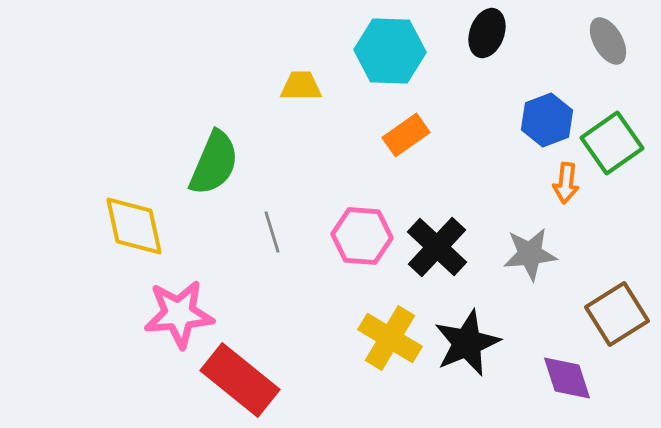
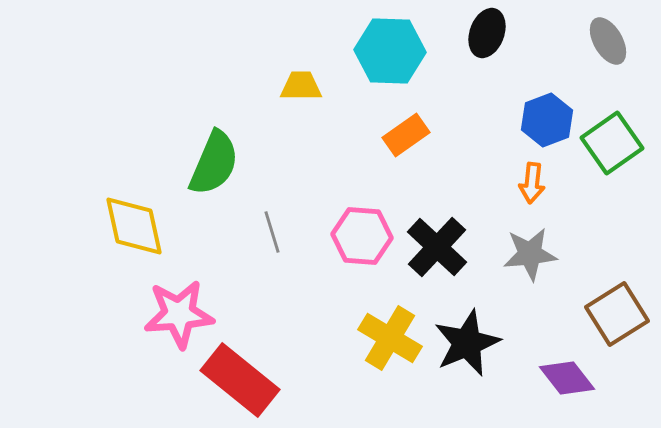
orange arrow: moved 34 px left
purple diamond: rotated 20 degrees counterclockwise
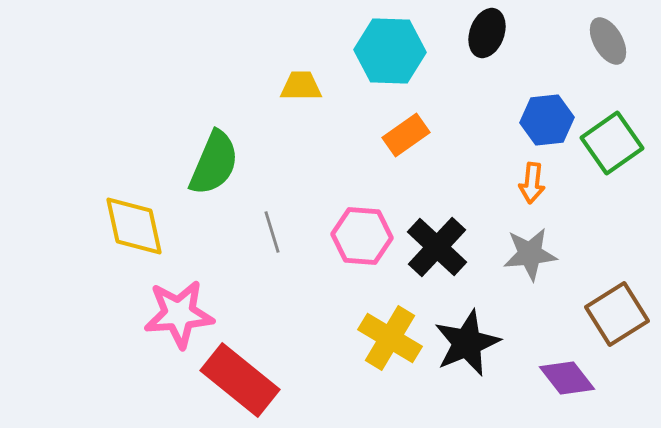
blue hexagon: rotated 15 degrees clockwise
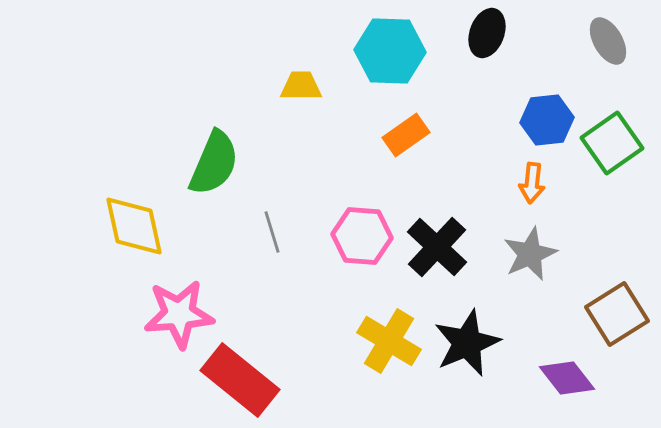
gray star: rotated 18 degrees counterclockwise
yellow cross: moved 1 px left, 3 px down
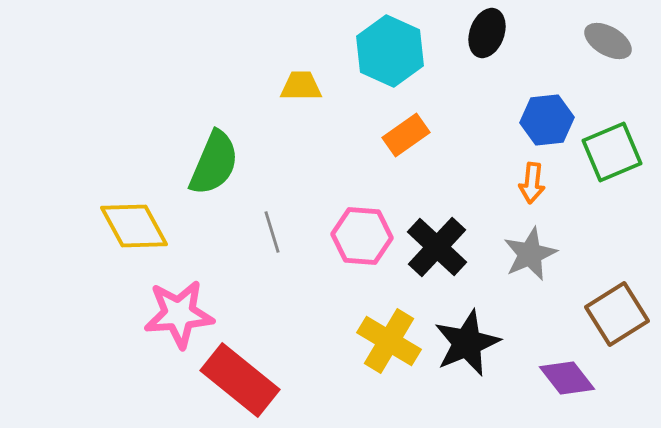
gray ellipse: rotated 30 degrees counterclockwise
cyan hexagon: rotated 22 degrees clockwise
green square: moved 9 px down; rotated 12 degrees clockwise
yellow diamond: rotated 16 degrees counterclockwise
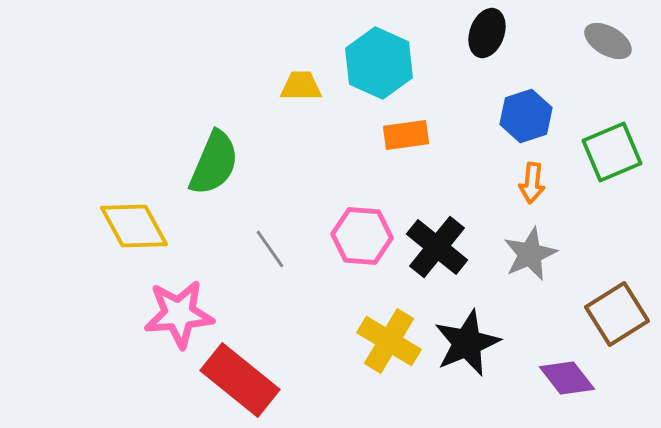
cyan hexagon: moved 11 px left, 12 px down
blue hexagon: moved 21 px left, 4 px up; rotated 12 degrees counterclockwise
orange rectangle: rotated 27 degrees clockwise
gray line: moved 2 px left, 17 px down; rotated 18 degrees counterclockwise
black cross: rotated 4 degrees counterclockwise
